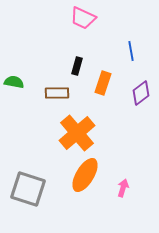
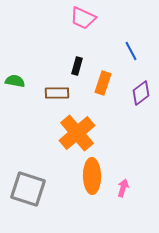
blue line: rotated 18 degrees counterclockwise
green semicircle: moved 1 px right, 1 px up
orange ellipse: moved 7 px right, 1 px down; rotated 32 degrees counterclockwise
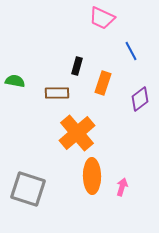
pink trapezoid: moved 19 px right
purple diamond: moved 1 px left, 6 px down
pink arrow: moved 1 px left, 1 px up
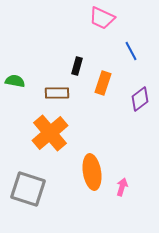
orange cross: moved 27 px left
orange ellipse: moved 4 px up; rotated 8 degrees counterclockwise
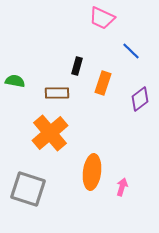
blue line: rotated 18 degrees counterclockwise
orange ellipse: rotated 16 degrees clockwise
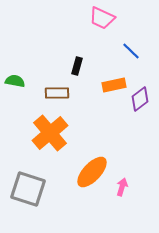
orange rectangle: moved 11 px right, 2 px down; rotated 60 degrees clockwise
orange ellipse: rotated 36 degrees clockwise
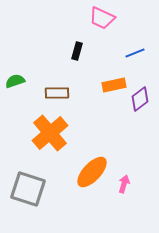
blue line: moved 4 px right, 2 px down; rotated 66 degrees counterclockwise
black rectangle: moved 15 px up
green semicircle: rotated 30 degrees counterclockwise
pink arrow: moved 2 px right, 3 px up
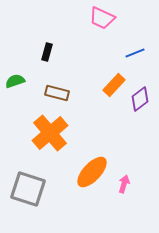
black rectangle: moved 30 px left, 1 px down
orange rectangle: rotated 35 degrees counterclockwise
brown rectangle: rotated 15 degrees clockwise
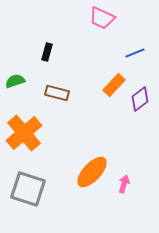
orange cross: moved 26 px left
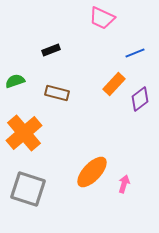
black rectangle: moved 4 px right, 2 px up; rotated 54 degrees clockwise
orange rectangle: moved 1 px up
